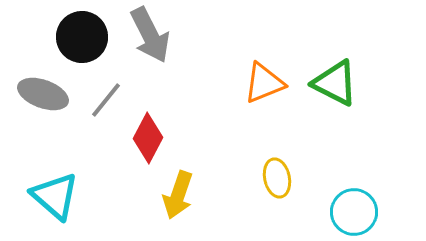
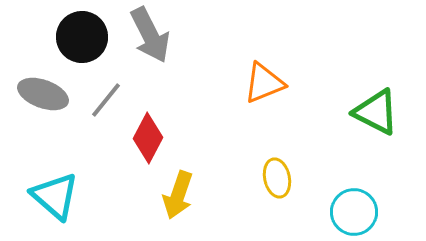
green triangle: moved 41 px right, 29 px down
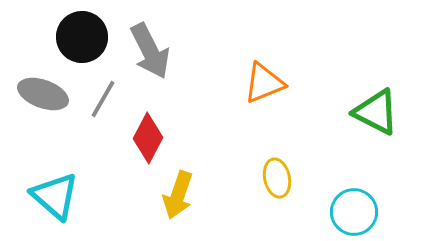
gray arrow: moved 16 px down
gray line: moved 3 px left, 1 px up; rotated 9 degrees counterclockwise
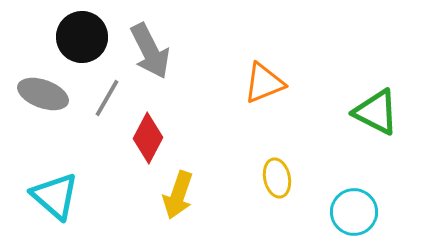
gray line: moved 4 px right, 1 px up
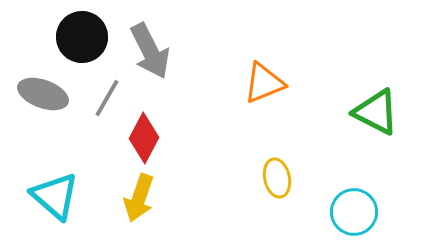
red diamond: moved 4 px left
yellow arrow: moved 39 px left, 3 px down
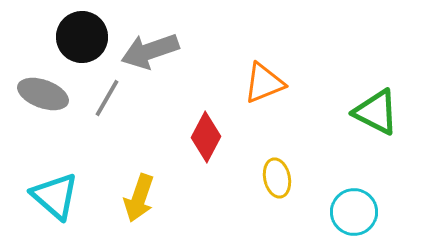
gray arrow: rotated 98 degrees clockwise
red diamond: moved 62 px right, 1 px up
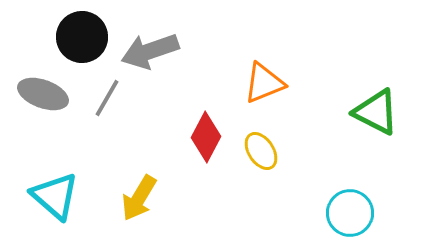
yellow ellipse: moved 16 px left, 27 px up; rotated 21 degrees counterclockwise
yellow arrow: rotated 12 degrees clockwise
cyan circle: moved 4 px left, 1 px down
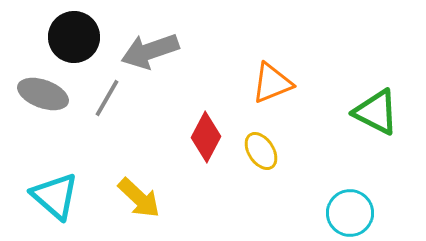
black circle: moved 8 px left
orange triangle: moved 8 px right
yellow arrow: rotated 78 degrees counterclockwise
